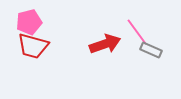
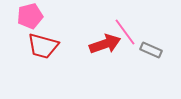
pink pentagon: moved 1 px right, 6 px up
pink line: moved 12 px left
red trapezoid: moved 10 px right
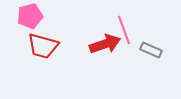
pink line: moved 1 px left, 2 px up; rotated 16 degrees clockwise
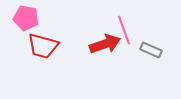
pink pentagon: moved 4 px left, 2 px down; rotated 25 degrees clockwise
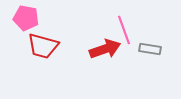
red arrow: moved 5 px down
gray rectangle: moved 1 px left, 1 px up; rotated 15 degrees counterclockwise
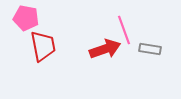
red trapezoid: rotated 116 degrees counterclockwise
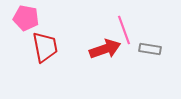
red trapezoid: moved 2 px right, 1 px down
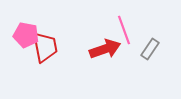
pink pentagon: moved 17 px down
gray rectangle: rotated 65 degrees counterclockwise
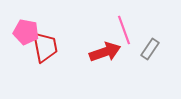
pink pentagon: moved 3 px up
red arrow: moved 3 px down
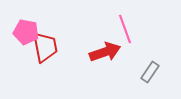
pink line: moved 1 px right, 1 px up
gray rectangle: moved 23 px down
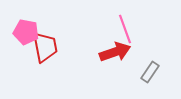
red arrow: moved 10 px right
